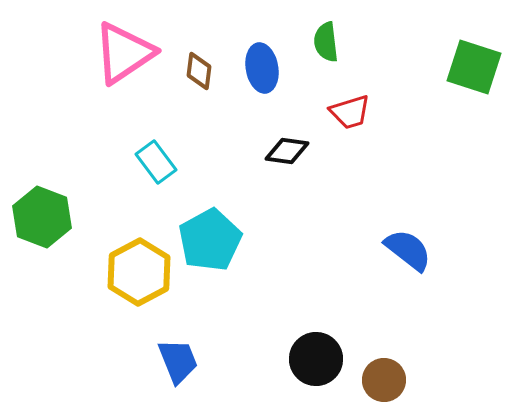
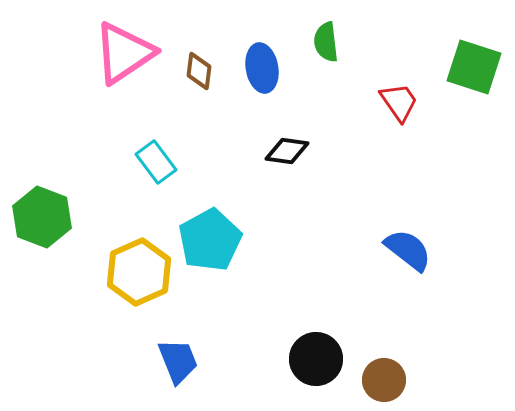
red trapezoid: moved 49 px right, 10 px up; rotated 108 degrees counterclockwise
yellow hexagon: rotated 4 degrees clockwise
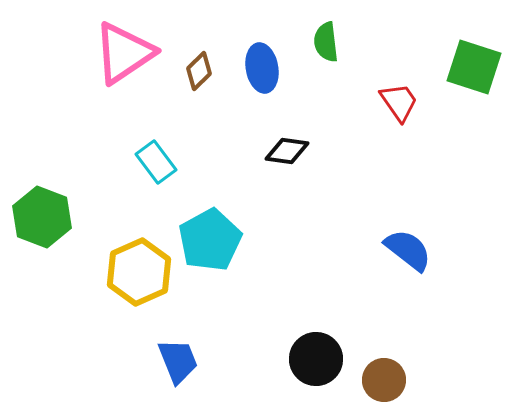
brown diamond: rotated 39 degrees clockwise
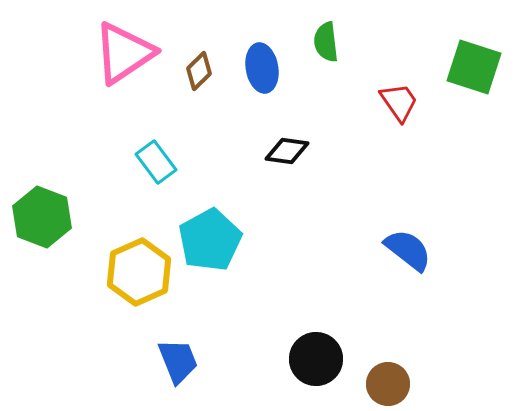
brown circle: moved 4 px right, 4 px down
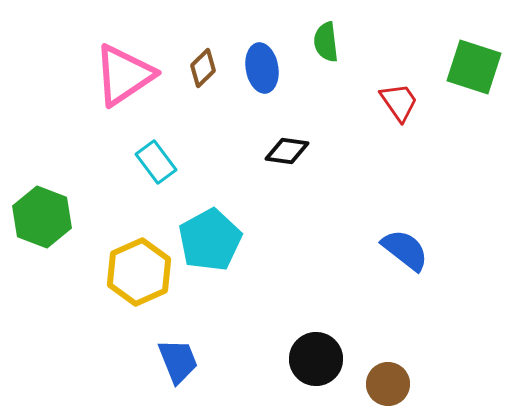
pink triangle: moved 22 px down
brown diamond: moved 4 px right, 3 px up
blue semicircle: moved 3 px left
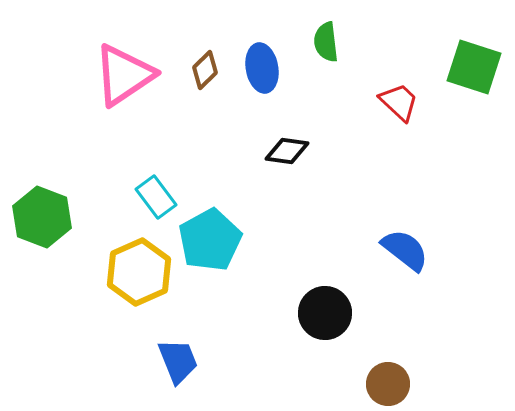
brown diamond: moved 2 px right, 2 px down
red trapezoid: rotated 12 degrees counterclockwise
cyan rectangle: moved 35 px down
black circle: moved 9 px right, 46 px up
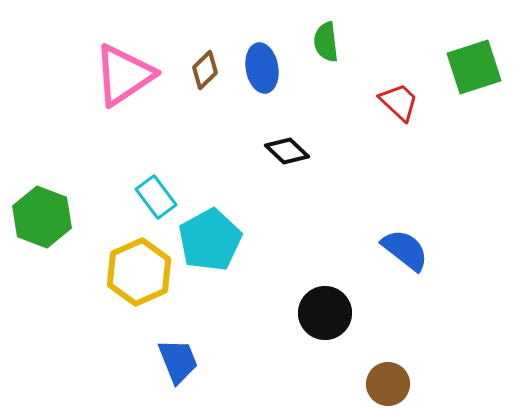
green square: rotated 36 degrees counterclockwise
black diamond: rotated 36 degrees clockwise
